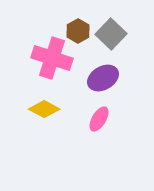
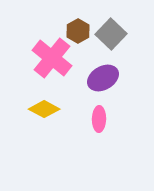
pink cross: rotated 21 degrees clockwise
pink ellipse: rotated 30 degrees counterclockwise
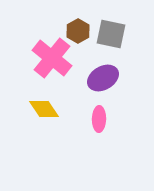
gray square: rotated 32 degrees counterclockwise
yellow diamond: rotated 28 degrees clockwise
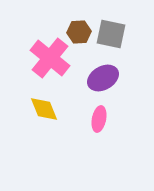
brown hexagon: moved 1 px right, 1 px down; rotated 25 degrees clockwise
pink cross: moved 2 px left
yellow diamond: rotated 12 degrees clockwise
pink ellipse: rotated 10 degrees clockwise
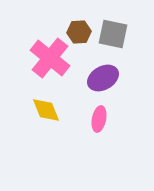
gray square: moved 2 px right
yellow diamond: moved 2 px right, 1 px down
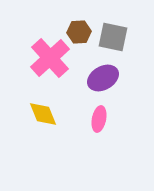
gray square: moved 3 px down
pink cross: rotated 9 degrees clockwise
yellow diamond: moved 3 px left, 4 px down
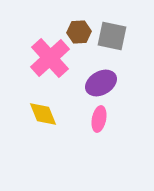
gray square: moved 1 px left, 1 px up
purple ellipse: moved 2 px left, 5 px down
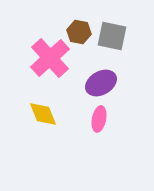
brown hexagon: rotated 15 degrees clockwise
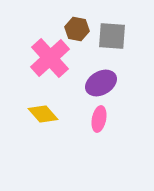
brown hexagon: moved 2 px left, 3 px up
gray square: rotated 8 degrees counterclockwise
yellow diamond: rotated 20 degrees counterclockwise
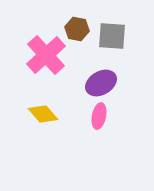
pink cross: moved 4 px left, 3 px up
pink ellipse: moved 3 px up
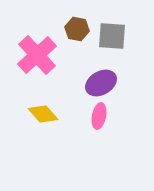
pink cross: moved 9 px left
